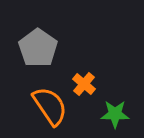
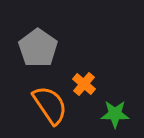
orange semicircle: moved 1 px up
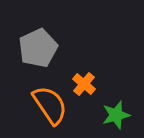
gray pentagon: rotated 12 degrees clockwise
green star: moved 1 px right, 1 px down; rotated 16 degrees counterclockwise
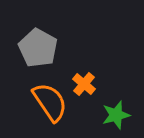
gray pentagon: rotated 18 degrees counterclockwise
orange semicircle: moved 3 px up
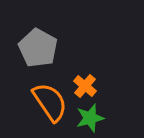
orange cross: moved 1 px right, 2 px down
green star: moved 26 px left, 3 px down
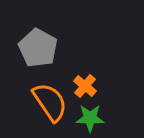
green star: rotated 16 degrees clockwise
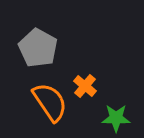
green star: moved 26 px right
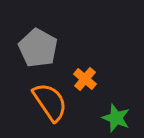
orange cross: moved 7 px up
green star: rotated 20 degrees clockwise
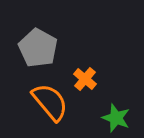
orange semicircle: rotated 6 degrees counterclockwise
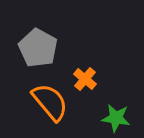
green star: rotated 12 degrees counterclockwise
